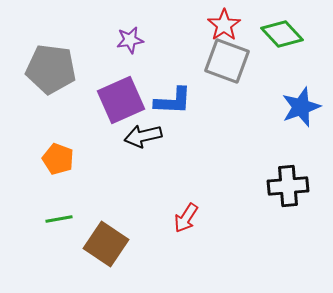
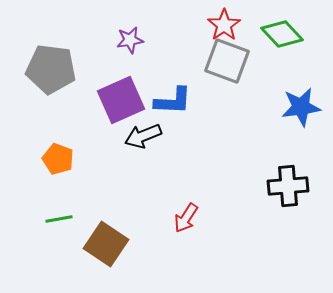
blue star: rotated 12 degrees clockwise
black arrow: rotated 9 degrees counterclockwise
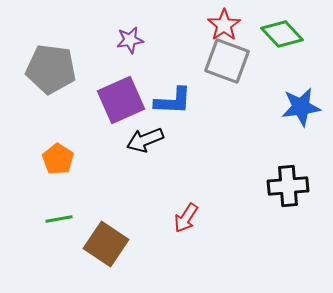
black arrow: moved 2 px right, 4 px down
orange pentagon: rotated 12 degrees clockwise
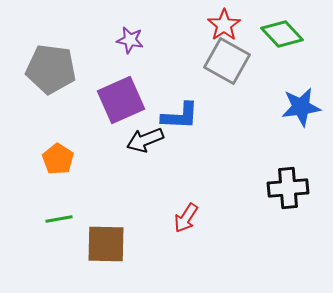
purple star: rotated 20 degrees clockwise
gray square: rotated 9 degrees clockwise
blue L-shape: moved 7 px right, 15 px down
black cross: moved 2 px down
brown square: rotated 33 degrees counterclockwise
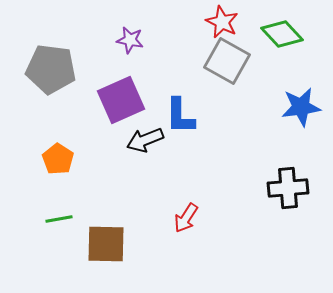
red star: moved 2 px left, 3 px up; rotated 12 degrees counterclockwise
blue L-shape: rotated 87 degrees clockwise
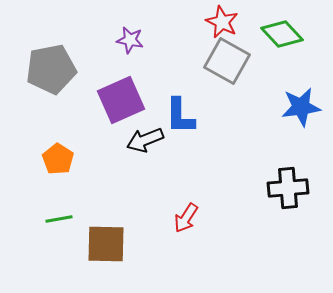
gray pentagon: rotated 18 degrees counterclockwise
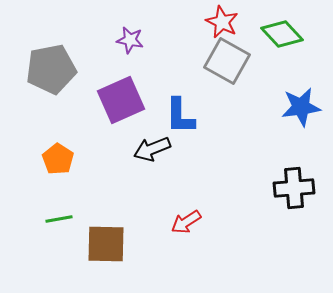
black arrow: moved 7 px right, 9 px down
black cross: moved 6 px right
red arrow: moved 4 px down; rotated 24 degrees clockwise
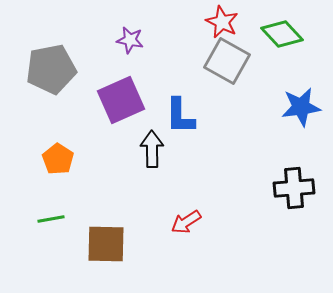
black arrow: rotated 111 degrees clockwise
green line: moved 8 px left
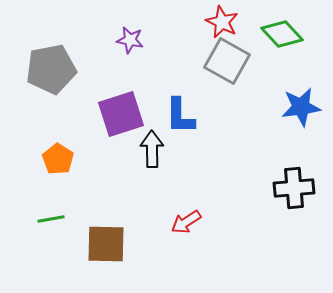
purple square: moved 14 px down; rotated 6 degrees clockwise
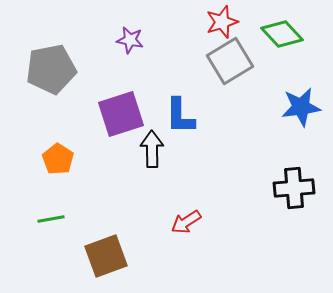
red star: rotated 28 degrees clockwise
gray square: moved 3 px right; rotated 30 degrees clockwise
brown square: moved 12 px down; rotated 21 degrees counterclockwise
